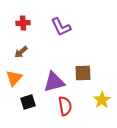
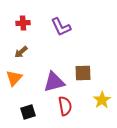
black square: moved 10 px down
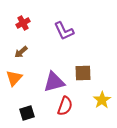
red cross: rotated 24 degrees counterclockwise
purple L-shape: moved 3 px right, 4 px down
red semicircle: rotated 30 degrees clockwise
black square: moved 1 px left, 1 px down
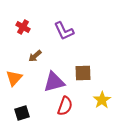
red cross: moved 4 px down; rotated 32 degrees counterclockwise
brown arrow: moved 14 px right, 4 px down
black square: moved 5 px left
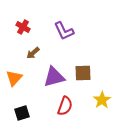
brown arrow: moved 2 px left, 3 px up
purple triangle: moved 5 px up
